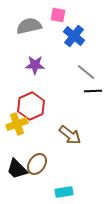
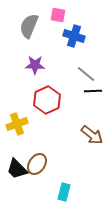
gray semicircle: rotated 55 degrees counterclockwise
blue cross: rotated 20 degrees counterclockwise
gray line: moved 2 px down
red hexagon: moved 16 px right, 6 px up
brown arrow: moved 22 px right
cyan rectangle: rotated 66 degrees counterclockwise
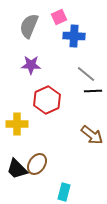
pink square: moved 1 px right, 2 px down; rotated 35 degrees counterclockwise
blue cross: rotated 15 degrees counterclockwise
purple star: moved 4 px left
yellow cross: rotated 20 degrees clockwise
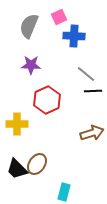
brown arrow: moved 2 px up; rotated 55 degrees counterclockwise
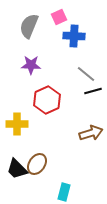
black line: rotated 12 degrees counterclockwise
brown arrow: moved 1 px left
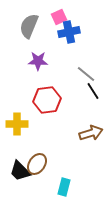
blue cross: moved 5 px left, 4 px up; rotated 15 degrees counterclockwise
purple star: moved 7 px right, 4 px up
black line: rotated 72 degrees clockwise
red hexagon: rotated 16 degrees clockwise
black trapezoid: moved 3 px right, 2 px down
cyan rectangle: moved 5 px up
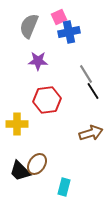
gray line: rotated 18 degrees clockwise
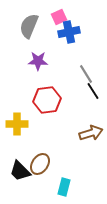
brown ellipse: moved 3 px right
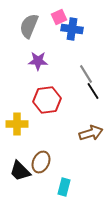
blue cross: moved 3 px right, 3 px up; rotated 20 degrees clockwise
brown ellipse: moved 1 px right, 2 px up; rotated 10 degrees counterclockwise
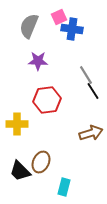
gray line: moved 1 px down
